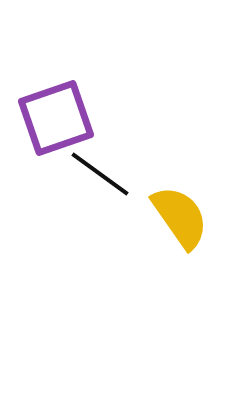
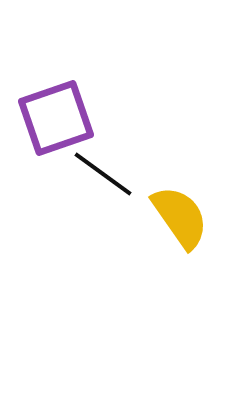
black line: moved 3 px right
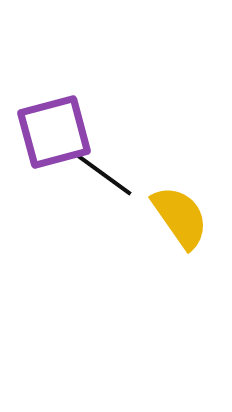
purple square: moved 2 px left, 14 px down; rotated 4 degrees clockwise
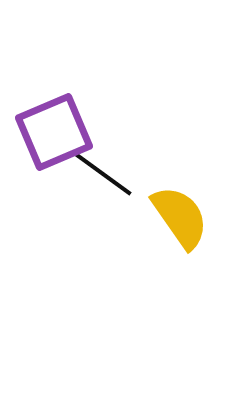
purple square: rotated 8 degrees counterclockwise
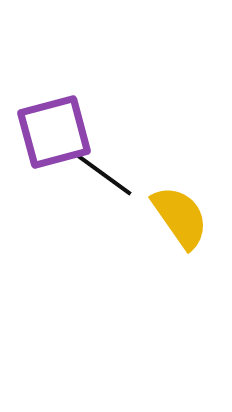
purple square: rotated 8 degrees clockwise
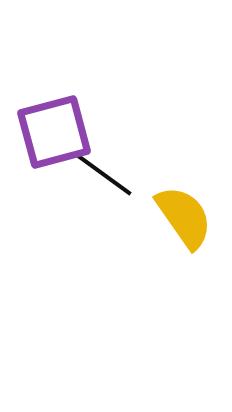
yellow semicircle: moved 4 px right
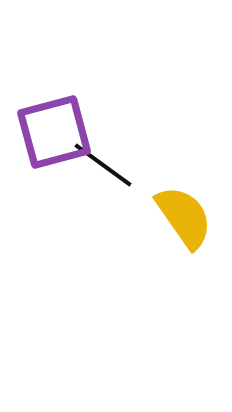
black line: moved 9 px up
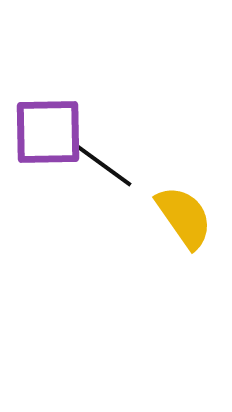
purple square: moved 6 px left; rotated 14 degrees clockwise
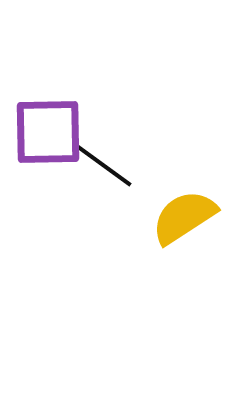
yellow semicircle: rotated 88 degrees counterclockwise
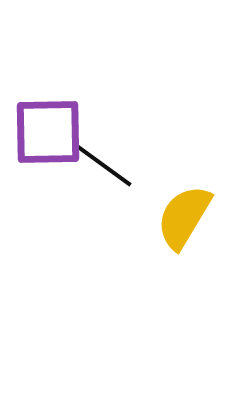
yellow semicircle: rotated 26 degrees counterclockwise
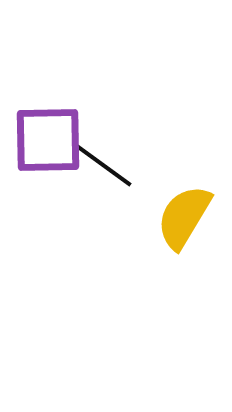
purple square: moved 8 px down
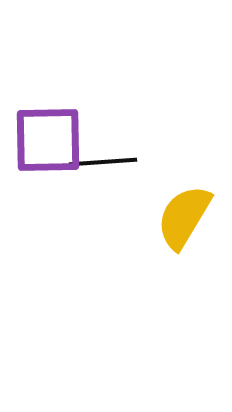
black line: moved 3 px up; rotated 40 degrees counterclockwise
